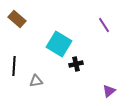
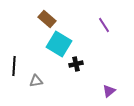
brown rectangle: moved 30 px right
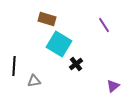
brown rectangle: rotated 24 degrees counterclockwise
black cross: rotated 24 degrees counterclockwise
gray triangle: moved 2 px left
purple triangle: moved 4 px right, 5 px up
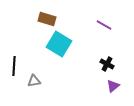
purple line: rotated 28 degrees counterclockwise
black cross: moved 31 px right; rotated 24 degrees counterclockwise
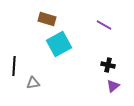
cyan square: rotated 30 degrees clockwise
black cross: moved 1 px right, 1 px down; rotated 16 degrees counterclockwise
gray triangle: moved 1 px left, 2 px down
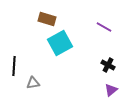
purple line: moved 2 px down
cyan square: moved 1 px right, 1 px up
black cross: rotated 16 degrees clockwise
purple triangle: moved 2 px left, 4 px down
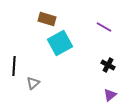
gray triangle: rotated 32 degrees counterclockwise
purple triangle: moved 1 px left, 5 px down
